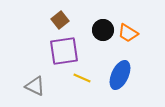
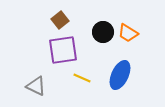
black circle: moved 2 px down
purple square: moved 1 px left, 1 px up
gray triangle: moved 1 px right
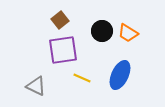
black circle: moved 1 px left, 1 px up
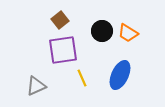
yellow line: rotated 42 degrees clockwise
gray triangle: rotated 50 degrees counterclockwise
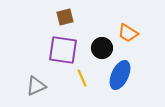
brown square: moved 5 px right, 3 px up; rotated 24 degrees clockwise
black circle: moved 17 px down
purple square: rotated 16 degrees clockwise
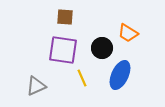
brown square: rotated 18 degrees clockwise
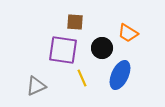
brown square: moved 10 px right, 5 px down
